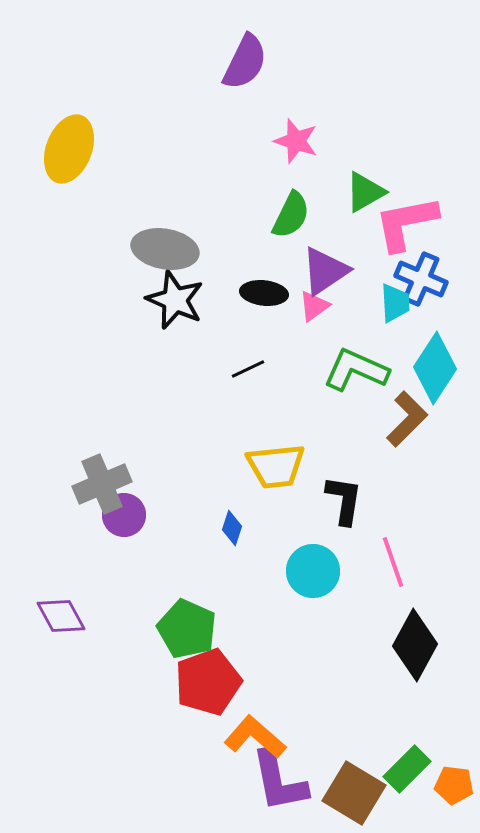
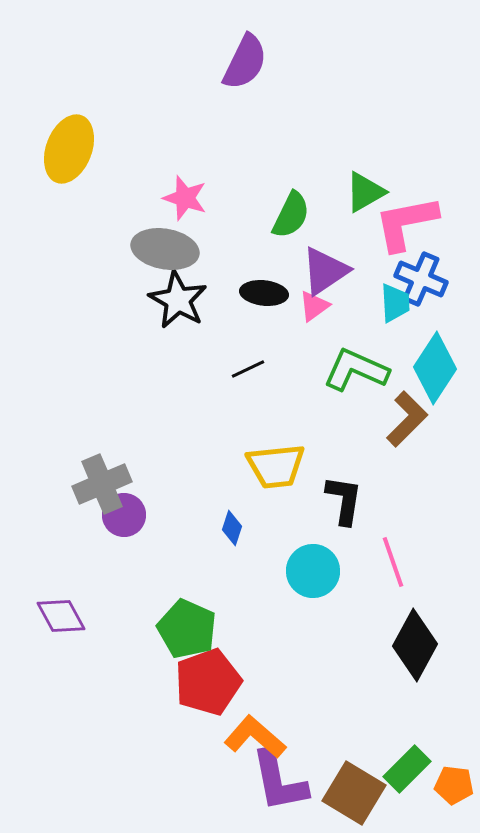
pink star: moved 111 px left, 57 px down
black star: moved 3 px right; rotated 6 degrees clockwise
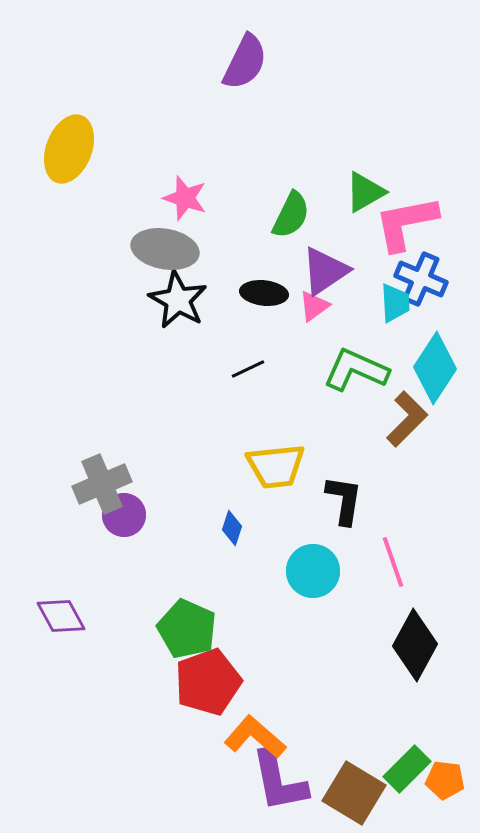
orange pentagon: moved 9 px left, 5 px up
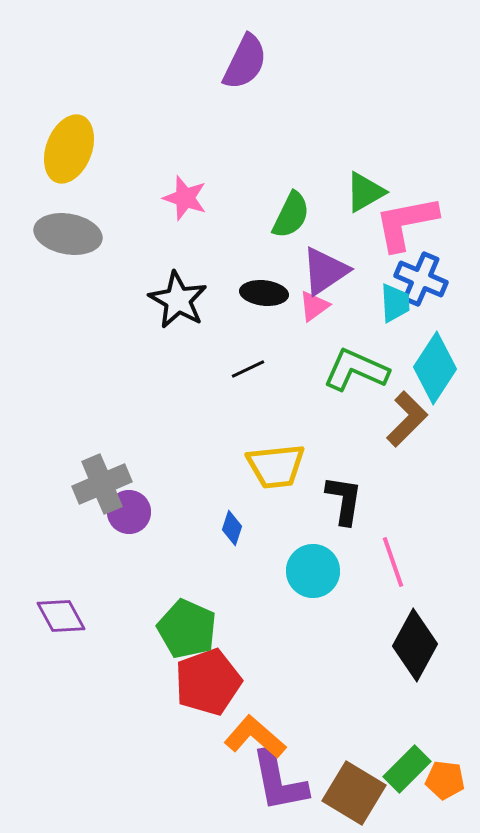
gray ellipse: moved 97 px left, 15 px up
purple circle: moved 5 px right, 3 px up
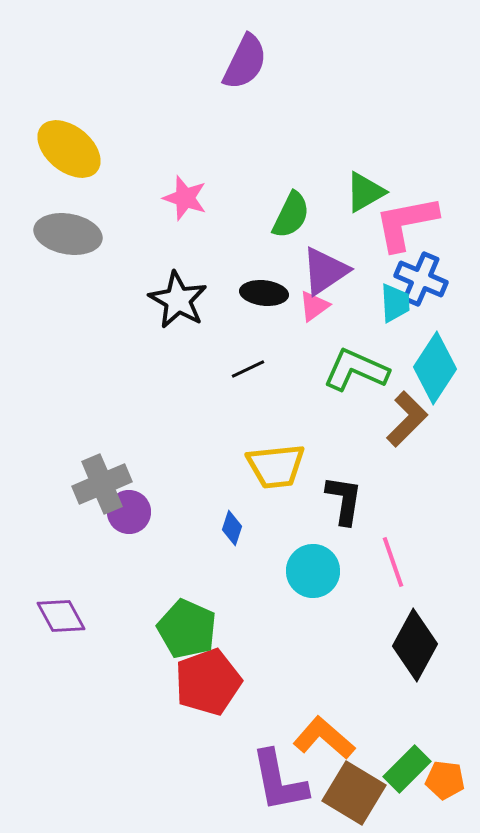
yellow ellipse: rotated 72 degrees counterclockwise
orange L-shape: moved 69 px right, 1 px down
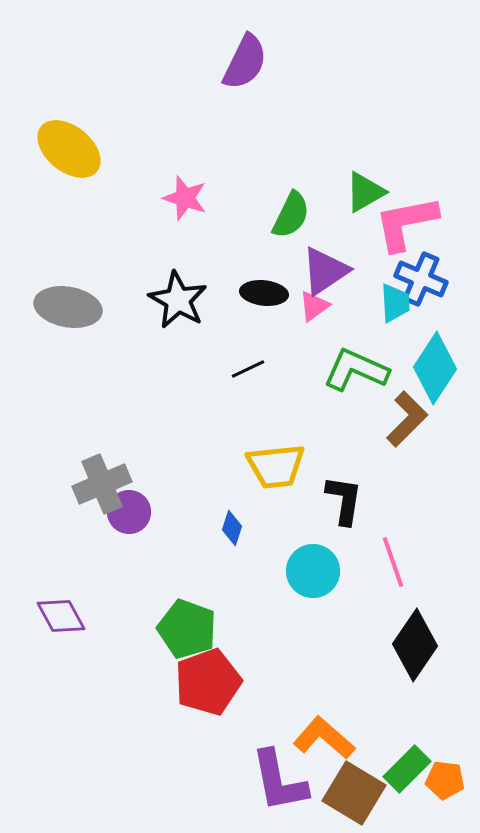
gray ellipse: moved 73 px down
green pentagon: rotated 4 degrees counterclockwise
black diamond: rotated 6 degrees clockwise
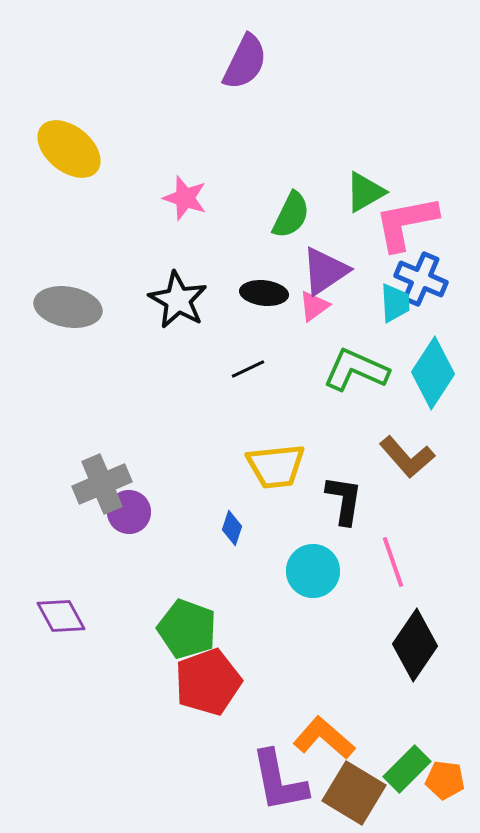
cyan diamond: moved 2 px left, 5 px down
brown L-shape: moved 38 px down; rotated 94 degrees clockwise
